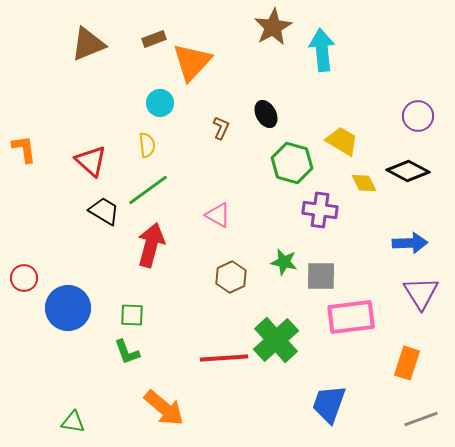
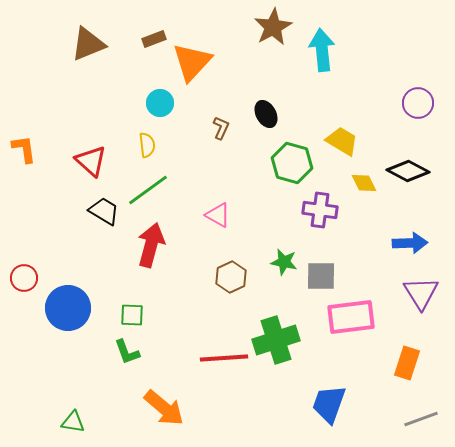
purple circle: moved 13 px up
green cross: rotated 24 degrees clockwise
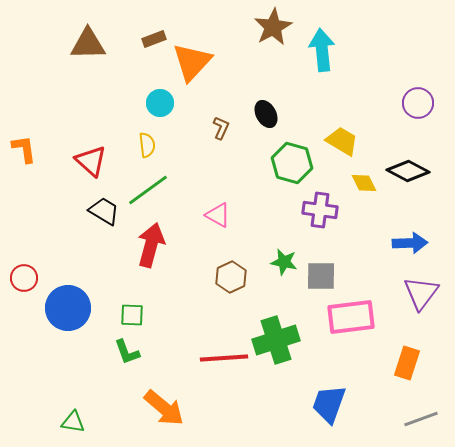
brown triangle: rotated 21 degrees clockwise
purple triangle: rotated 9 degrees clockwise
